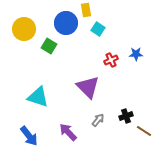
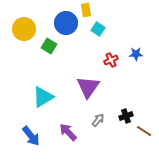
purple triangle: rotated 20 degrees clockwise
cyan triangle: moved 5 px right; rotated 50 degrees counterclockwise
blue arrow: moved 2 px right
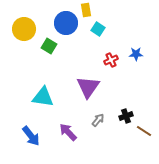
cyan triangle: rotated 40 degrees clockwise
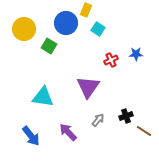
yellow rectangle: rotated 32 degrees clockwise
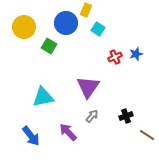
yellow circle: moved 2 px up
blue star: rotated 16 degrees counterclockwise
red cross: moved 4 px right, 3 px up
cyan triangle: rotated 20 degrees counterclockwise
gray arrow: moved 6 px left, 4 px up
brown line: moved 3 px right, 4 px down
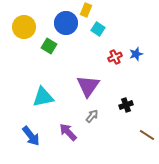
purple triangle: moved 1 px up
black cross: moved 11 px up
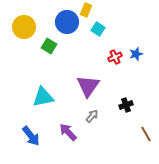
blue circle: moved 1 px right, 1 px up
brown line: moved 1 px left, 1 px up; rotated 28 degrees clockwise
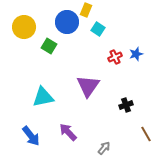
gray arrow: moved 12 px right, 32 px down
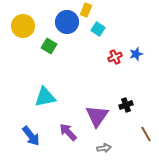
yellow circle: moved 1 px left, 1 px up
purple triangle: moved 9 px right, 30 px down
cyan triangle: moved 2 px right
gray arrow: rotated 40 degrees clockwise
